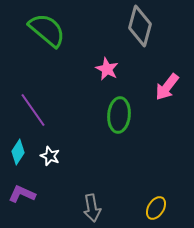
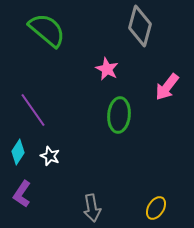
purple L-shape: rotated 80 degrees counterclockwise
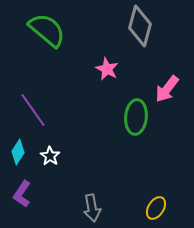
pink arrow: moved 2 px down
green ellipse: moved 17 px right, 2 px down
white star: rotated 12 degrees clockwise
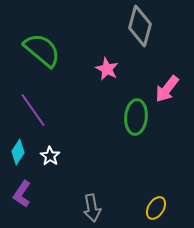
green semicircle: moved 5 px left, 20 px down
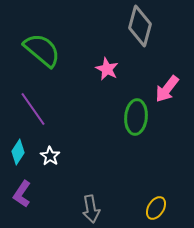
purple line: moved 1 px up
gray arrow: moved 1 px left, 1 px down
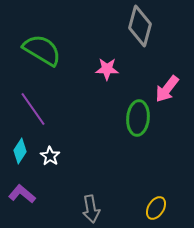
green semicircle: rotated 9 degrees counterclockwise
pink star: rotated 25 degrees counterclockwise
green ellipse: moved 2 px right, 1 px down
cyan diamond: moved 2 px right, 1 px up
purple L-shape: rotated 96 degrees clockwise
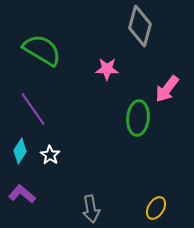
white star: moved 1 px up
